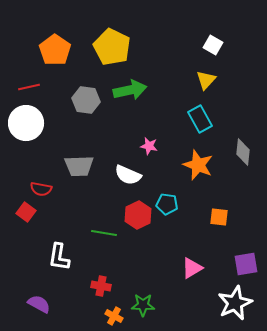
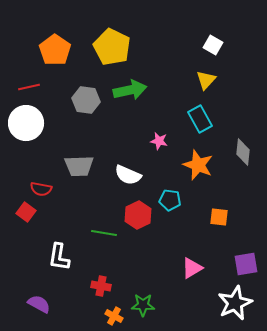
pink star: moved 10 px right, 5 px up
cyan pentagon: moved 3 px right, 4 px up
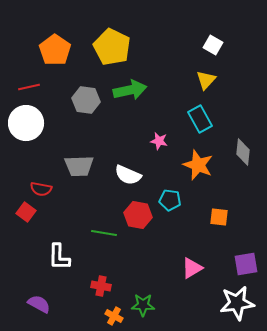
red hexagon: rotated 24 degrees counterclockwise
white L-shape: rotated 8 degrees counterclockwise
white star: moved 2 px right; rotated 16 degrees clockwise
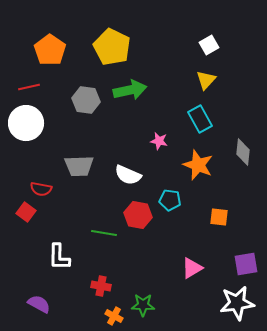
white square: moved 4 px left; rotated 30 degrees clockwise
orange pentagon: moved 5 px left
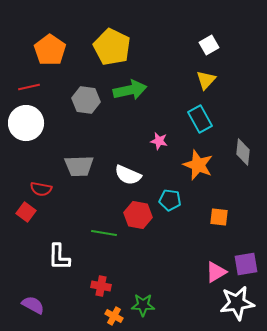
pink triangle: moved 24 px right, 4 px down
purple semicircle: moved 6 px left, 1 px down
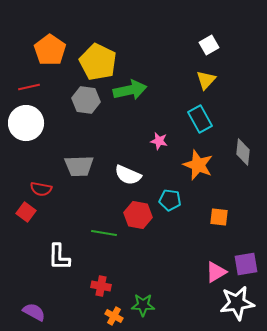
yellow pentagon: moved 14 px left, 15 px down
purple semicircle: moved 1 px right, 7 px down
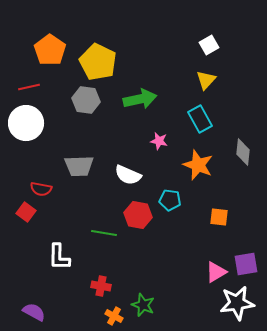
green arrow: moved 10 px right, 9 px down
green star: rotated 20 degrees clockwise
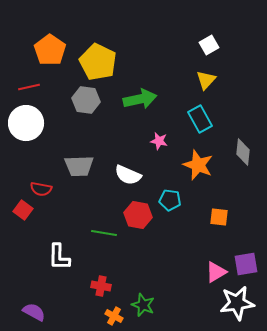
red square: moved 3 px left, 2 px up
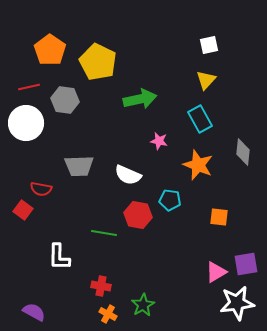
white square: rotated 18 degrees clockwise
gray hexagon: moved 21 px left
green star: rotated 20 degrees clockwise
orange cross: moved 6 px left, 2 px up
